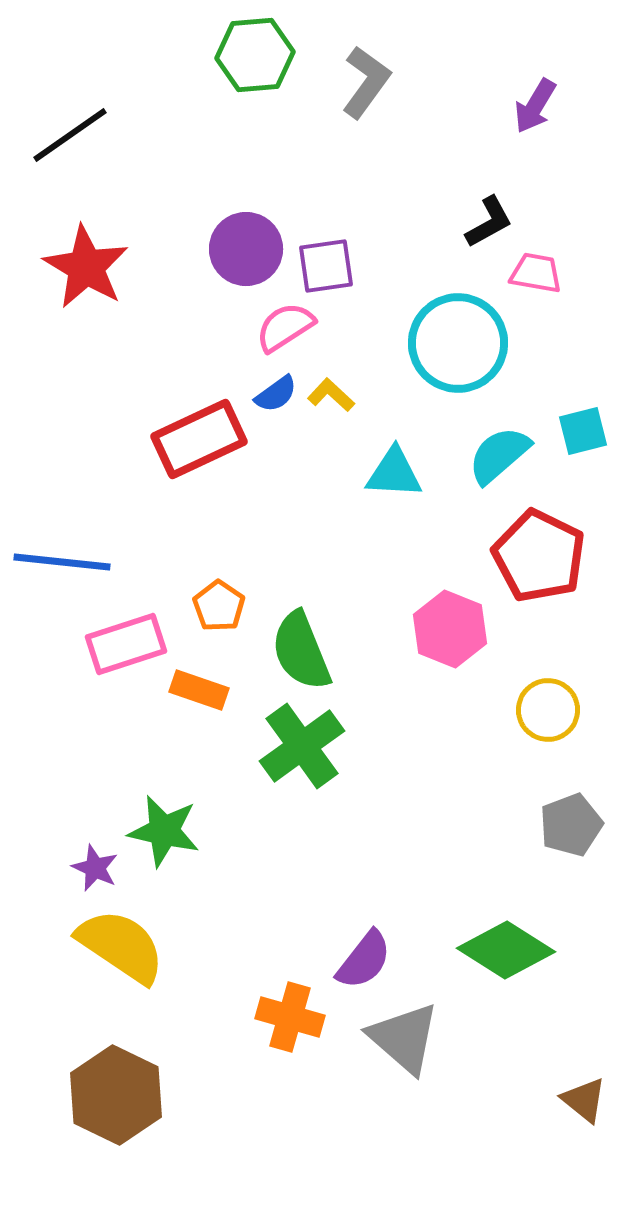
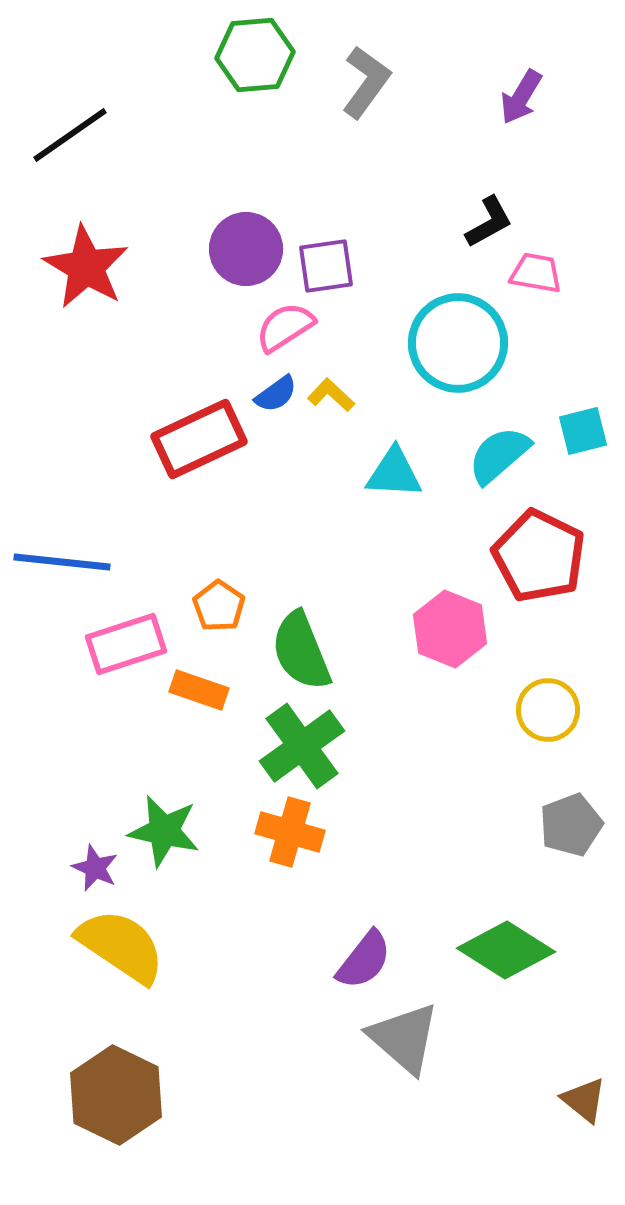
purple arrow: moved 14 px left, 9 px up
orange cross: moved 185 px up
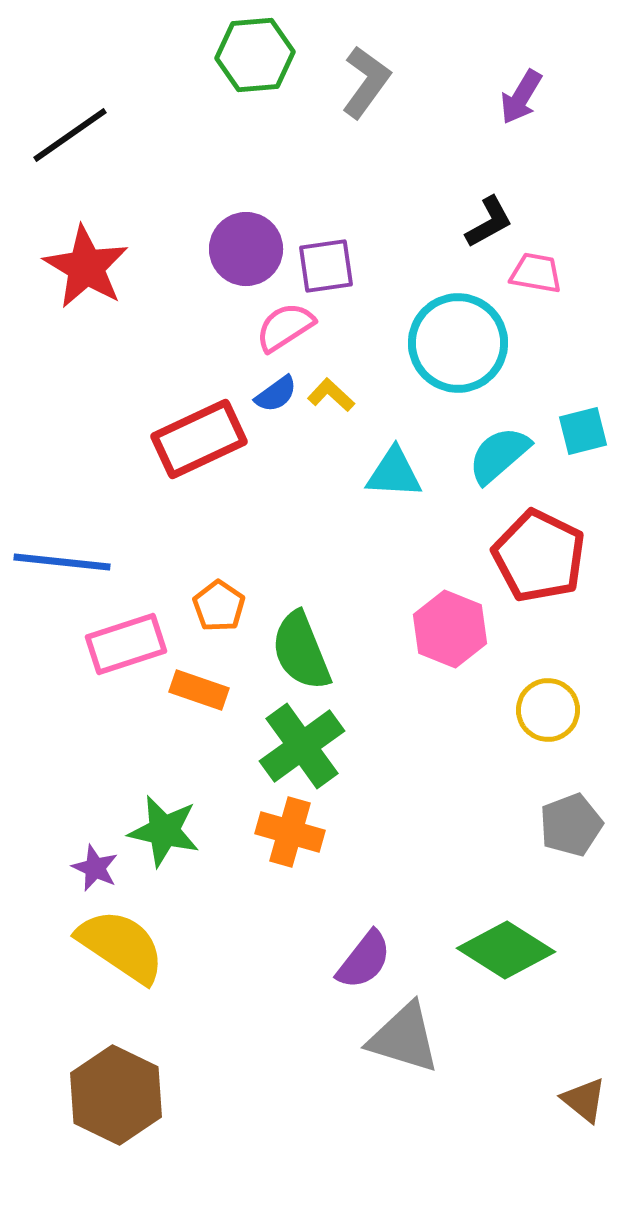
gray triangle: rotated 24 degrees counterclockwise
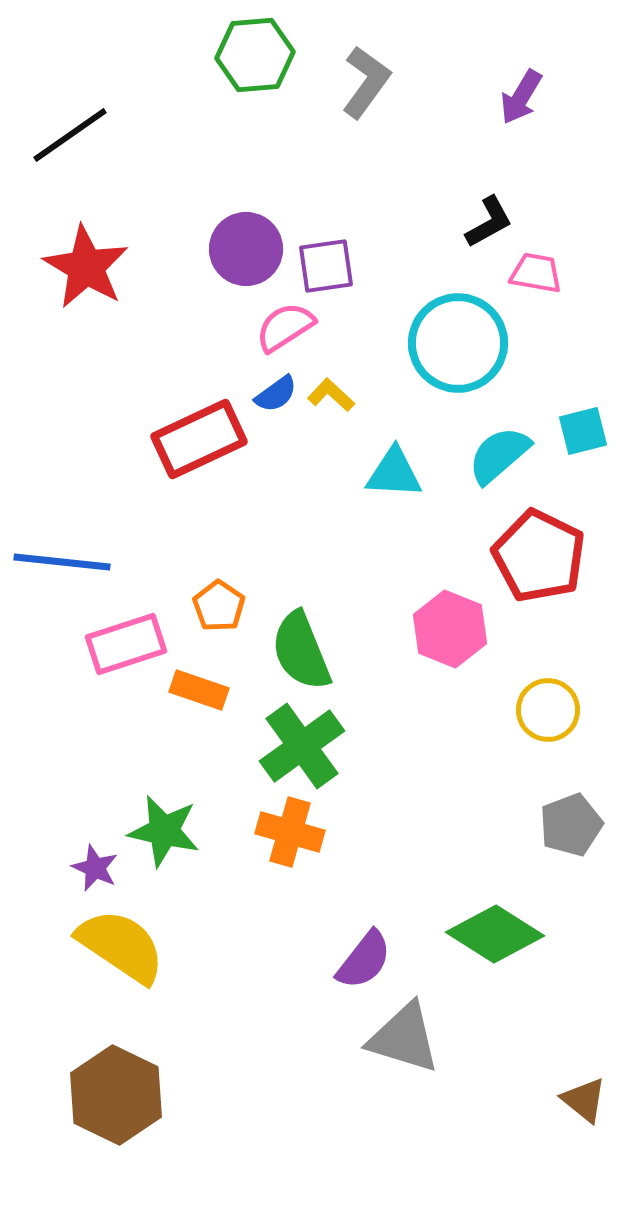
green diamond: moved 11 px left, 16 px up
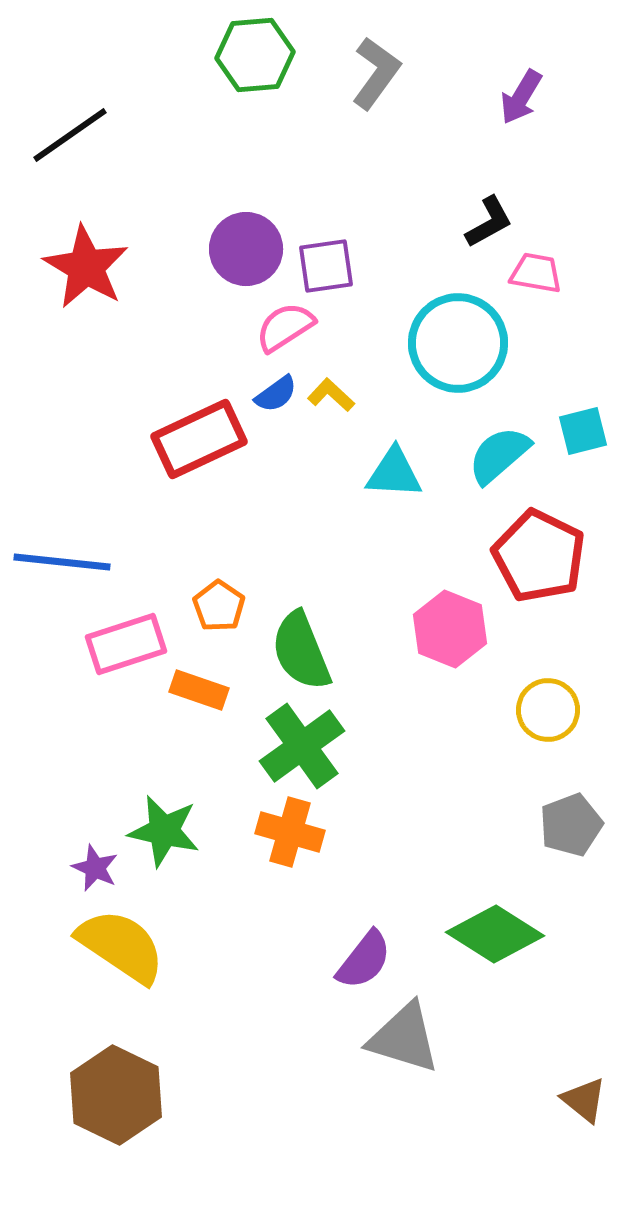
gray L-shape: moved 10 px right, 9 px up
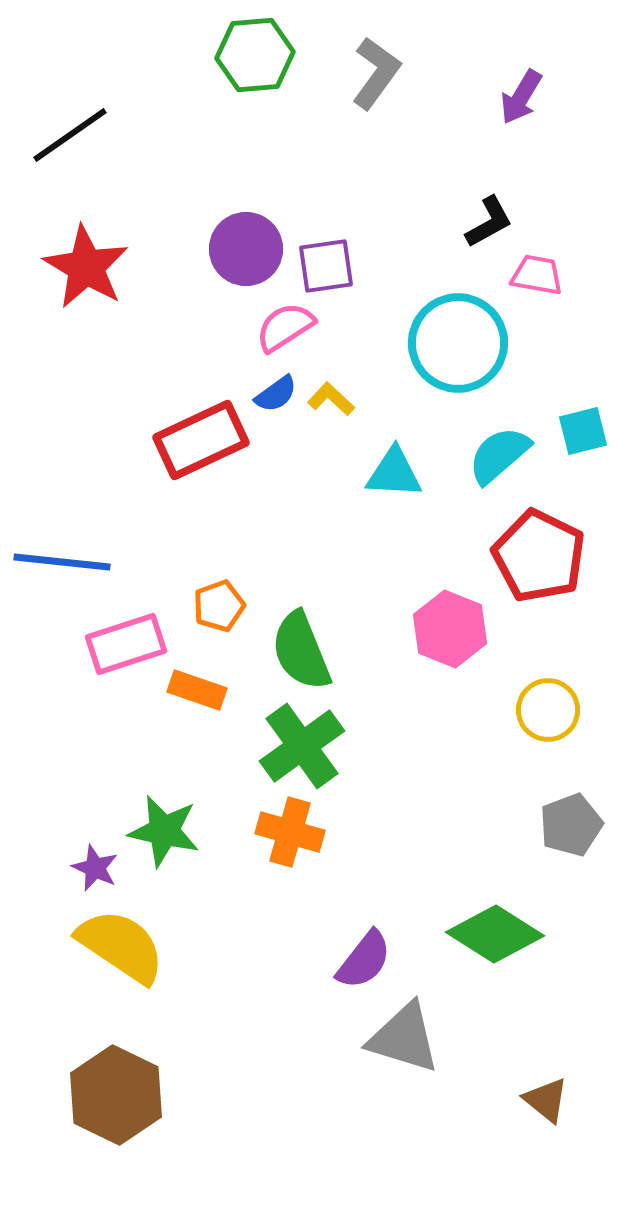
pink trapezoid: moved 1 px right, 2 px down
yellow L-shape: moved 4 px down
red rectangle: moved 2 px right, 1 px down
orange pentagon: rotated 18 degrees clockwise
orange rectangle: moved 2 px left
brown triangle: moved 38 px left
